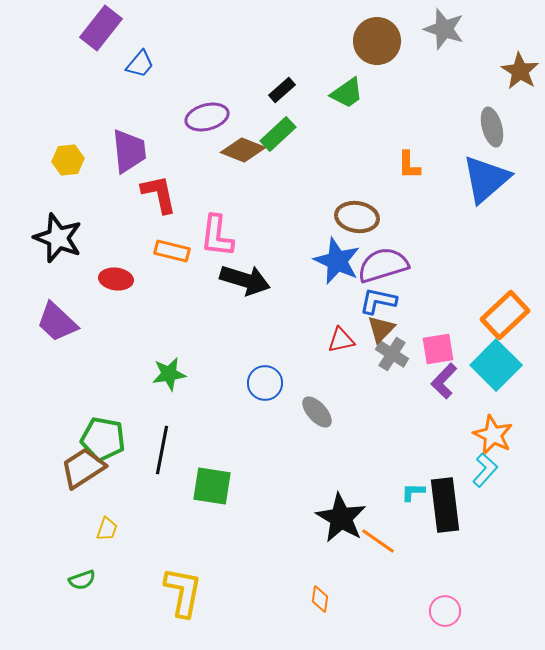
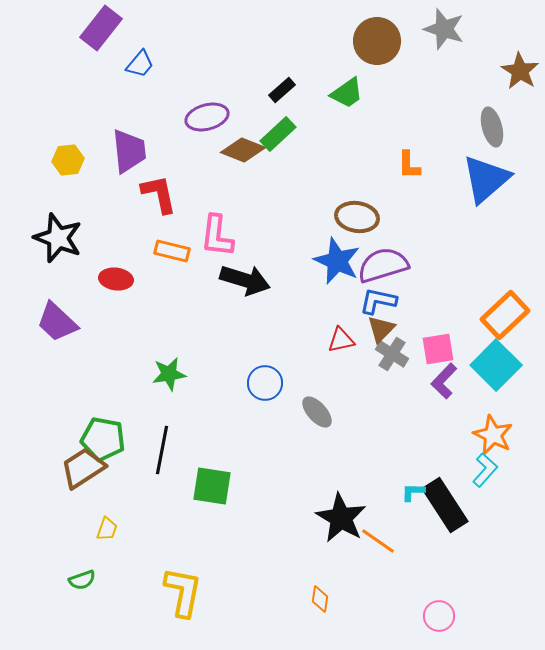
black rectangle at (445, 505): rotated 26 degrees counterclockwise
pink circle at (445, 611): moved 6 px left, 5 px down
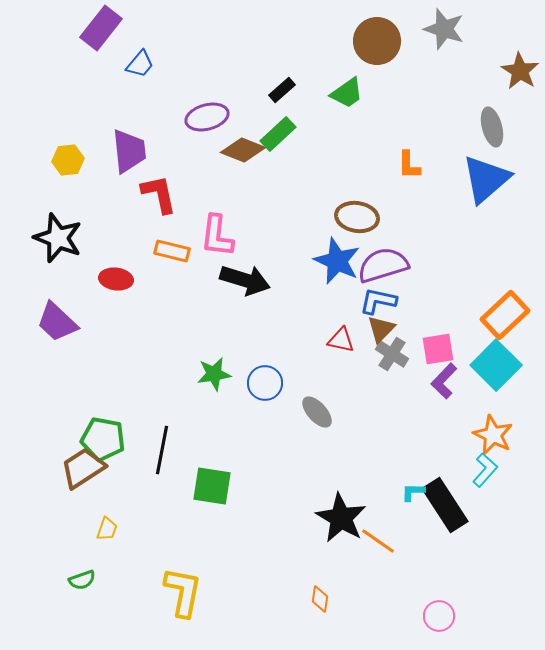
red triangle at (341, 340): rotated 24 degrees clockwise
green star at (169, 374): moved 45 px right
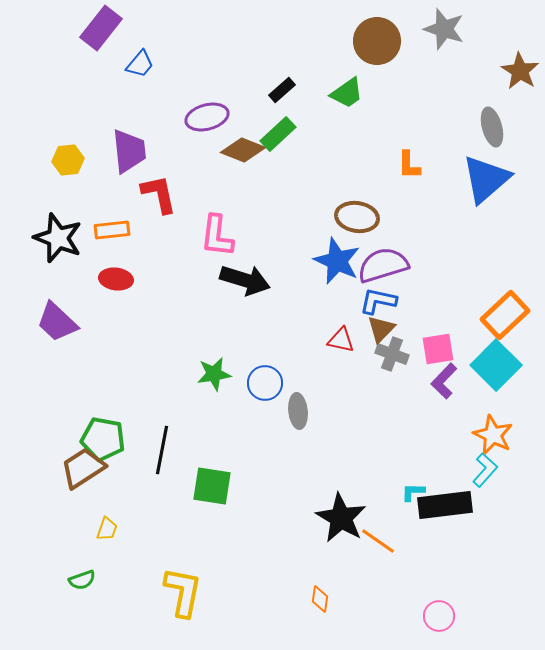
orange rectangle at (172, 251): moved 60 px left, 21 px up; rotated 20 degrees counterclockwise
gray cross at (392, 354): rotated 12 degrees counterclockwise
gray ellipse at (317, 412): moved 19 px left, 1 px up; rotated 36 degrees clockwise
black rectangle at (445, 505): rotated 64 degrees counterclockwise
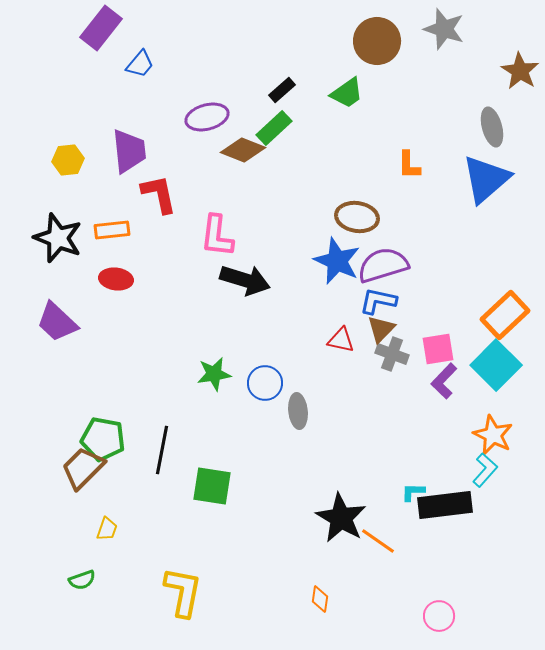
green rectangle at (278, 134): moved 4 px left, 6 px up
brown trapezoid at (83, 468): rotated 12 degrees counterclockwise
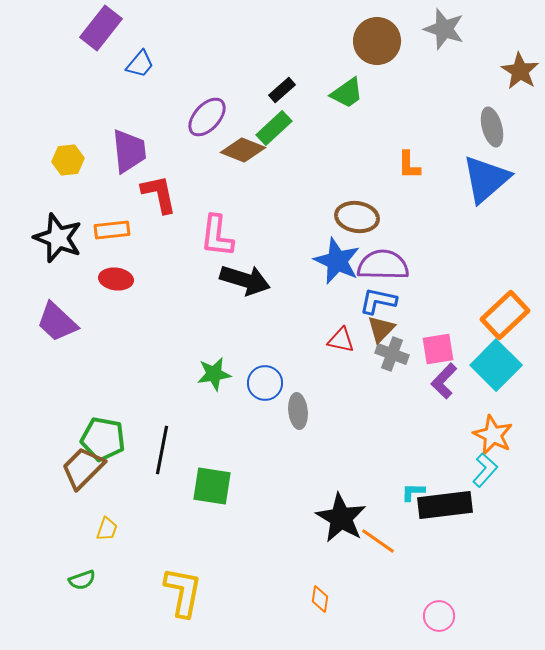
purple ellipse at (207, 117): rotated 33 degrees counterclockwise
purple semicircle at (383, 265): rotated 18 degrees clockwise
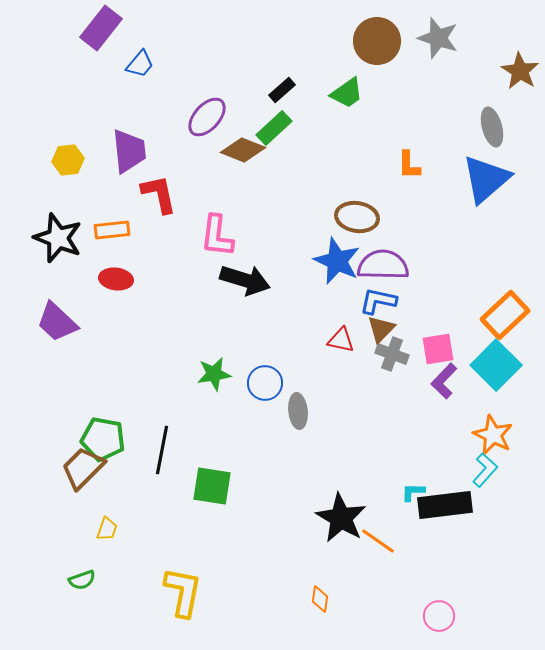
gray star at (444, 29): moved 6 px left, 9 px down
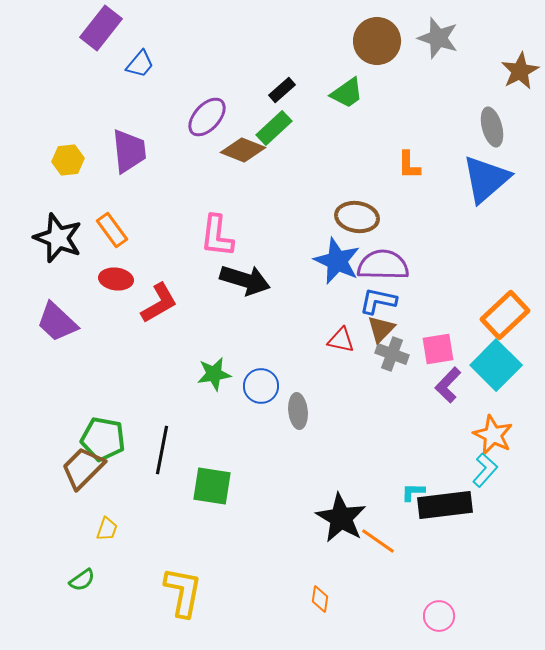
brown star at (520, 71): rotated 12 degrees clockwise
red L-shape at (159, 194): moved 109 px down; rotated 72 degrees clockwise
orange rectangle at (112, 230): rotated 60 degrees clockwise
purple L-shape at (444, 381): moved 4 px right, 4 px down
blue circle at (265, 383): moved 4 px left, 3 px down
green semicircle at (82, 580): rotated 16 degrees counterclockwise
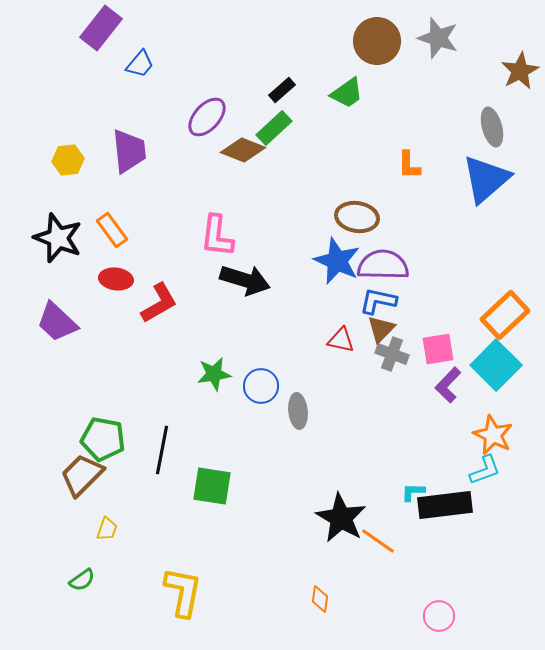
brown trapezoid at (83, 468): moved 1 px left, 7 px down
cyan L-shape at (485, 470): rotated 28 degrees clockwise
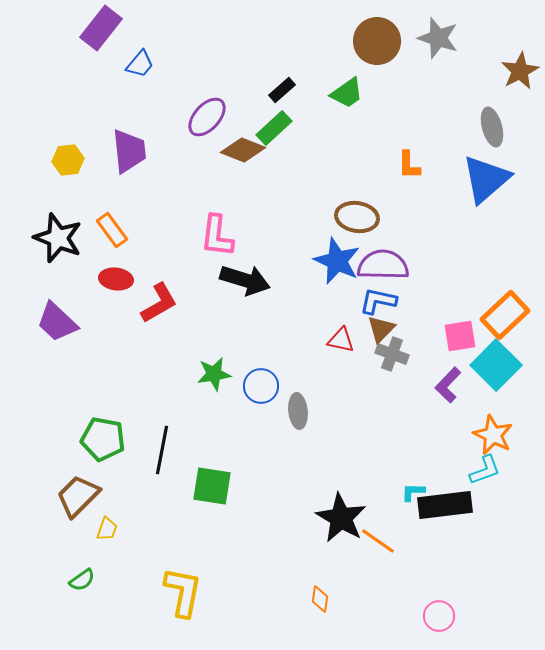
pink square at (438, 349): moved 22 px right, 13 px up
brown trapezoid at (82, 475): moved 4 px left, 21 px down
